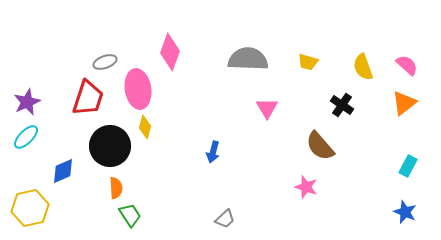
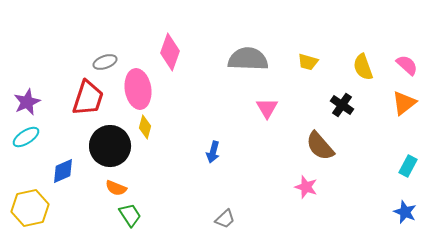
cyan ellipse: rotated 12 degrees clockwise
orange semicircle: rotated 115 degrees clockwise
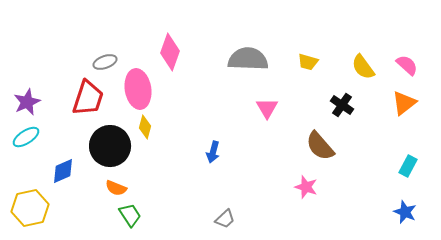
yellow semicircle: rotated 16 degrees counterclockwise
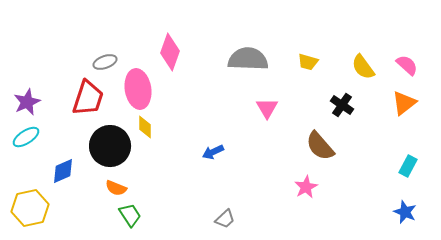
yellow diamond: rotated 15 degrees counterclockwise
blue arrow: rotated 50 degrees clockwise
pink star: rotated 25 degrees clockwise
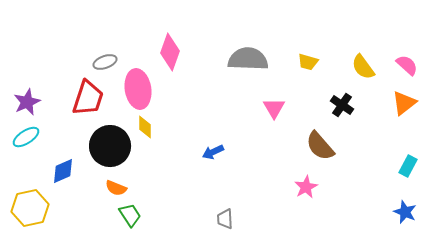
pink triangle: moved 7 px right
gray trapezoid: rotated 130 degrees clockwise
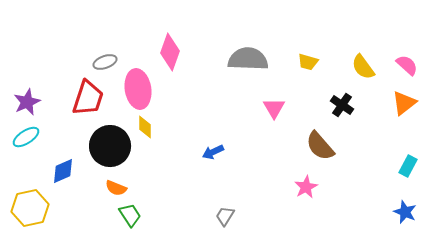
gray trapezoid: moved 3 px up; rotated 35 degrees clockwise
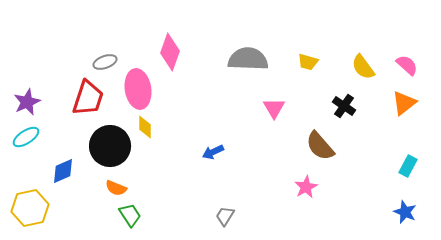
black cross: moved 2 px right, 1 px down
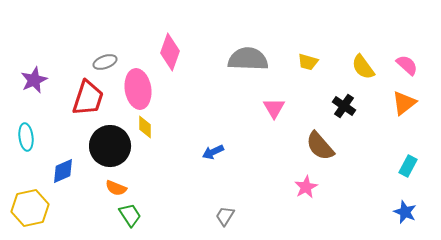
purple star: moved 7 px right, 22 px up
cyan ellipse: rotated 64 degrees counterclockwise
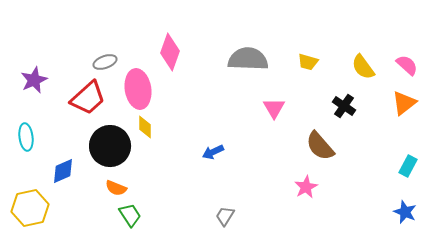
red trapezoid: rotated 30 degrees clockwise
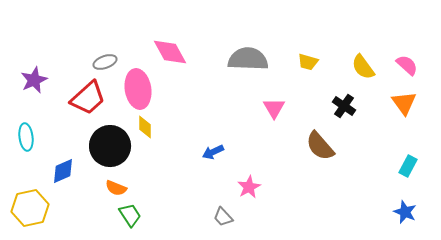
pink diamond: rotated 48 degrees counterclockwise
orange triangle: rotated 28 degrees counterclockwise
pink star: moved 57 px left
gray trapezoid: moved 2 px left, 1 px down; rotated 75 degrees counterclockwise
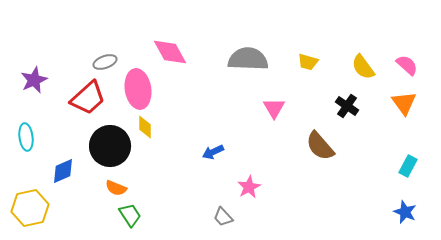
black cross: moved 3 px right
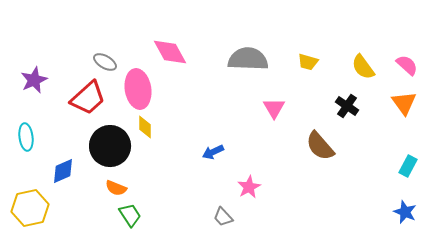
gray ellipse: rotated 50 degrees clockwise
